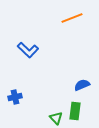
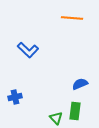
orange line: rotated 25 degrees clockwise
blue semicircle: moved 2 px left, 1 px up
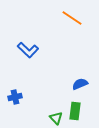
orange line: rotated 30 degrees clockwise
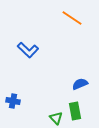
blue cross: moved 2 px left, 4 px down; rotated 24 degrees clockwise
green rectangle: rotated 18 degrees counterclockwise
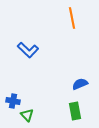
orange line: rotated 45 degrees clockwise
green triangle: moved 29 px left, 3 px up
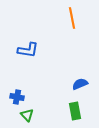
blue L-shape: rotated 35 degrees counterclockwise
blue cross: moved 4 px right, 4 px up
